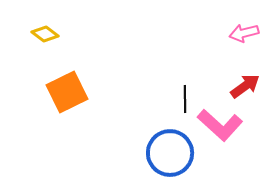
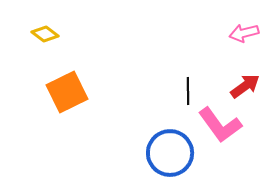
black line: moved 3 px right, 8 px up
pink L-shape: rotated 12 degrees clockwise
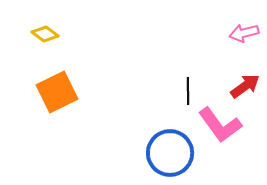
orange square: moved 10 px left
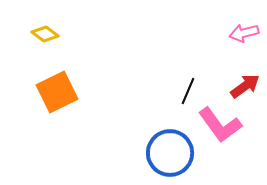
black line: rotated 24 degrees clockwise
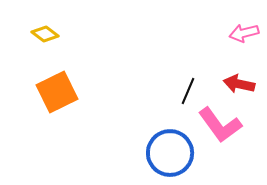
red arrow: moved 6 px left, 2 px up; rotated 132 degrees counterclockwise
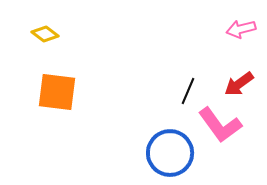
pink arrow: moved 3 px left, 4 px up
red arrow: rotated 48 degrees counterclockwise
orange square: rotated 33 degrees clockwise
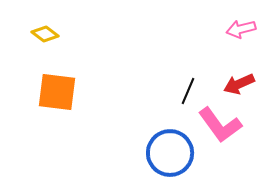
red arrow: rotated 12 degrees clockwise
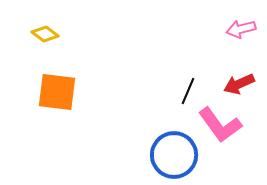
blue circle: moved 4 px right, 2 px down
